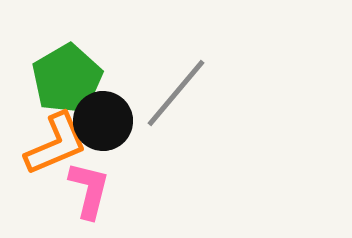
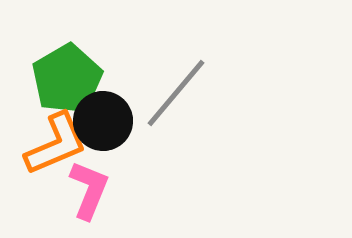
pink L-shape: rotated 8 degrees clockwise
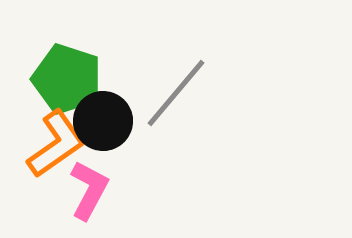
green pentagon: rotated 24 degrees counterclockwise
orange L-shape: rotated 12 degrees counterclockwise
pink L-shape: rotated 6 degrees clockwise
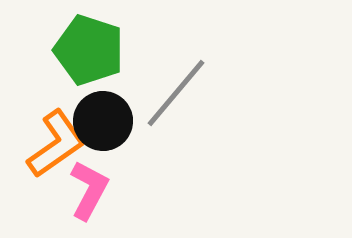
green pentagon: moved 22 px right, 29 px up
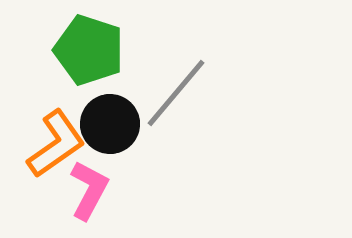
black circle: moved 7 px right, 3 px down
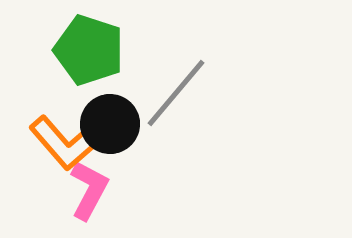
orange L-shape: moved 8 px right, 1 px up; rotated 84 degrees clockwise
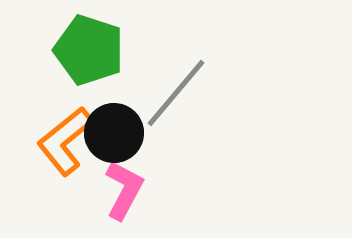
black circle: moved 4 px right, 9 px down
orange L-shape: moved 1 px right, 2 px up; rotated 92 degrees clockwise
pink L-shape: moved 35 px right
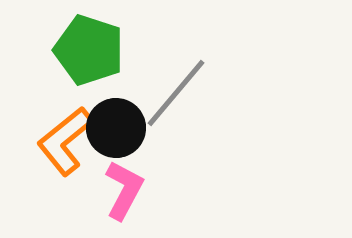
black circle: moved 2 px right, 5 px up
